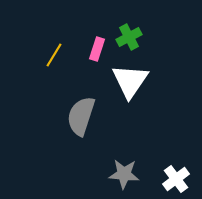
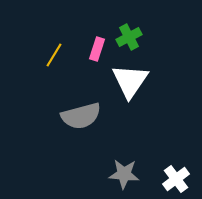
gray semicircle: rotated 123 degrees counterclockwise
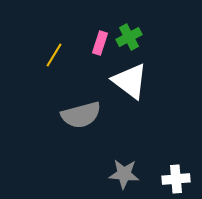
pink rectangle: moved 3 px right, 6 px up
white triangle: rotated 27 degrees counterclockwise
gray semicircle: moved 1 px up
white cross: rotated 32 degrees clockwise
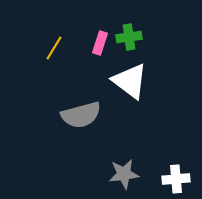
green cross: rotated 20 degrees clockwise
yellow line: moved 7 px up
gray star: rotated 12 degrees counterclockwise
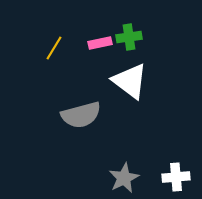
pink rectangle: rotated 60 degrees clockwise
gray star: moved 4 px down; rotated 20 degrees counterclockwise
white cross: moved 2 px up
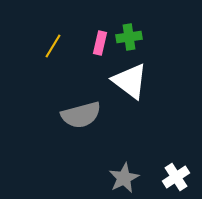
pink rectangle: rotated 65 degrees counterclockwise
yellow line: moved 1 px left, 2 px up
white cross: rotated 28 degrees counterclockwise
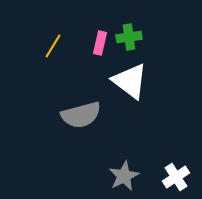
gray star: moved 2 px up
